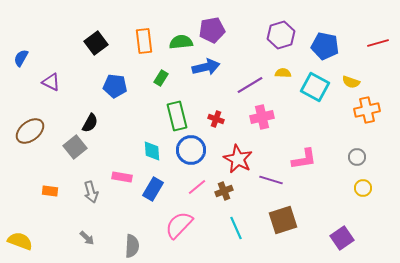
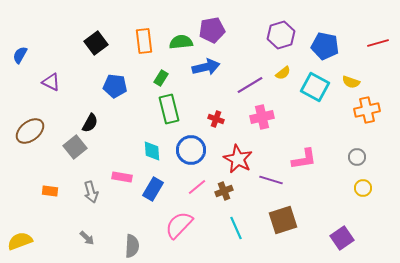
blue semicircle at (21, 58): moved 1 px left, 3 px up
yellow semicircle at (283, 73): rotated 140 degrees clockwise
green rectangle at (177, 116): moved 8 px left, 7 px up
yellow semicircle at (20, 241): rotated 40 degrees counterclockwise
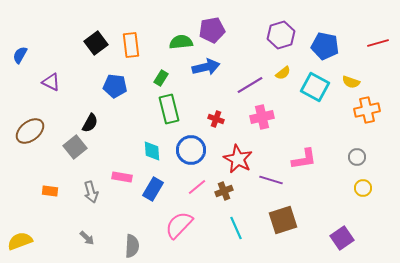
orange rectangle at (144, 41): moved 13 px left, 4 px down
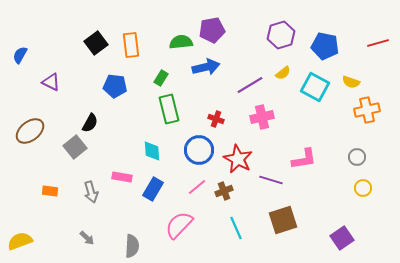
blue circle at (191, 150): moved 8 px right
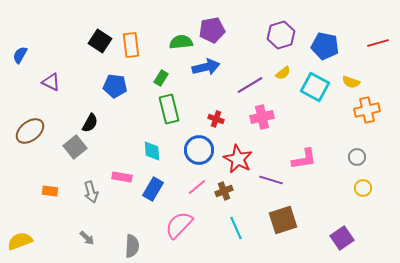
black square at (96, 43): moved 4 px right, 2 px up; rotated 20 degrees counterclockwise
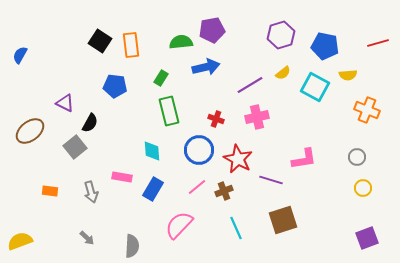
purple triangle at (51, 82): moved 14 px right, 21 px down
yellow semicircle at (351, 82): moved 3 px left, 7 px up; rotated 24 degrees counterclockwise
green rectangle at (169, 109): moved 2 px down
orange cross at (367, 110): rotated 35 degrees clockwise
pink cross at (262, 117): moved 5 px left
purple square at (342, 238): moved 25 px right; rotated 15 degrees clockwise
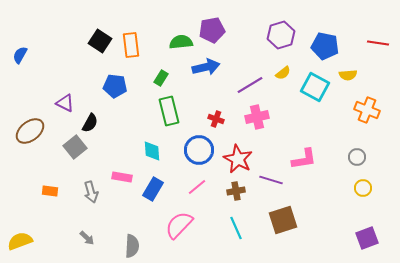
red line at (378, 43): rotated 25 degrees clockwise
brown cross at (224, 191): moved 12 px right; rotated 12 degrees clockwise
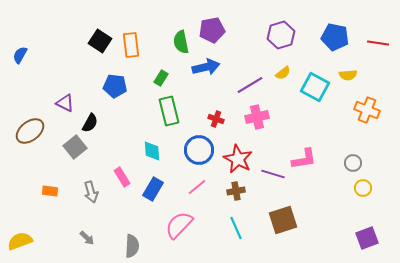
green semicircle at (181, 42): rotated 95 degrees counterclockwise
blue pentagon at (325, 46): moved 10 px right, 9 px up
gray circle at (357, 157): moved 4 px left, 6 px down
pink rectangle at (122, 177): rotated 48 degrees clockwise
purple line at (271, 180): moved 2 px right, 6 px up
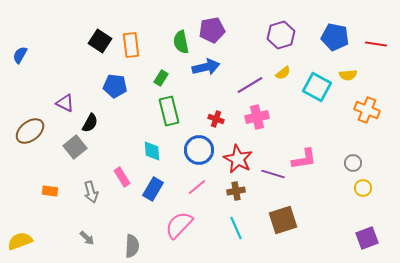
red line at (378, 43): moved 2 px left, 1 px down
cyan square at (315, 87): moved 2 px right
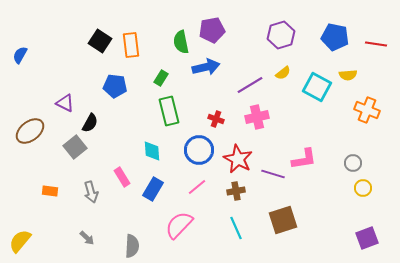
yellow semicircle at (20, 241): rotated 30 degrees counterclockwise
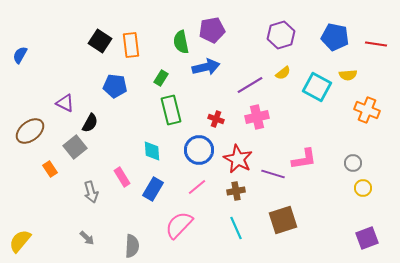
green rectangle at (169, 111): moved 2 px right, 1 px up
orange rectangle at (50, 191): moved 22 px up; rotated 49 degrees clockwise
